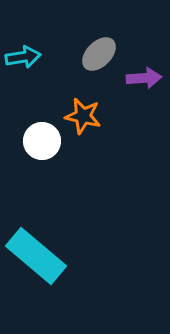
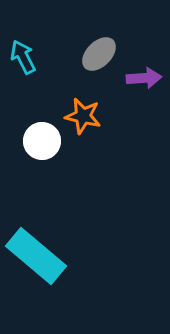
cyan arrow: rotated 108 degrees counterclockwise
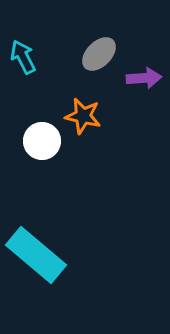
cyan rectangle: moved 1 px up
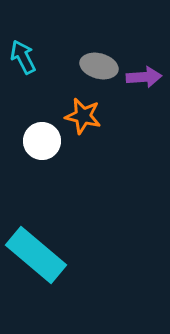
gray ellipse: moved 12 px down; rotated 60 degrees clockwise
purple arrow: moved 1 px up
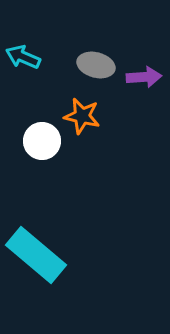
cyan arrow: rotated 40 degrees counterclockwise
gray ellipse: moved 3 px left, 1 px up
orange star: moved 1 px left
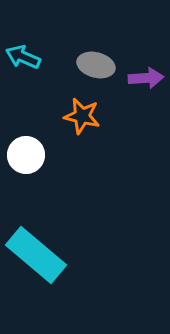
purple arrow: moved 2 px right, 1 px down
white circle: moved 16 px left, 14 px down
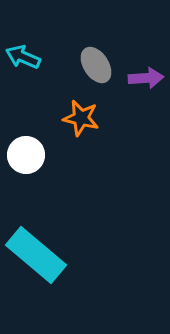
gray ellipse: rotated 42 degrees clockwise
orange star: moved 1 px left, 2 px down
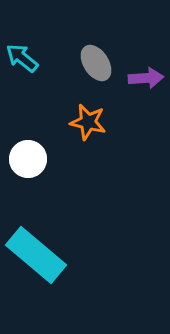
cyan arrow: moved 1 px left, 1 px down; rotated 16 degrees clockwise
gray ellipse: moved 2 px up
orange star: moved 7 px right, 4 px down
white circle: moved 2 px right, 4 px down
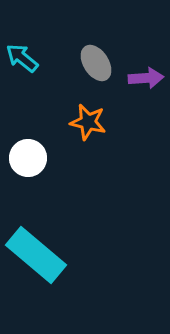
white circle: moved 1 px up
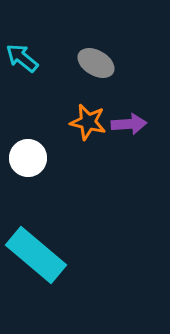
gray ellipse: rotated 27 degrees counterclockwise
purple arrow: moved 17 px left, 46 px down
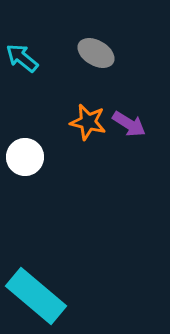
gray ellipse: moved 10 px up
purple arrow: rotated 36 degrees clockwise
white circle: moved 3 px left, 1 px up
cyan rectangle: moved 41 px down
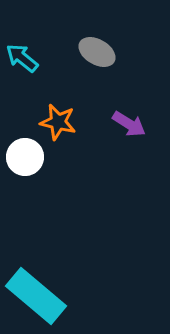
gray ellipse: moved 1 px right, 1 px up
orange star: moved 30 px left
